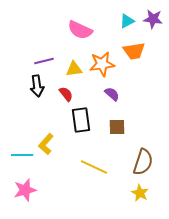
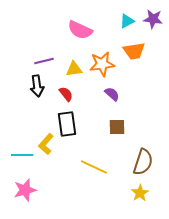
black rectangle: moved 14 px left, 4 px down
yellow star: rotated 12 degrees clockwise
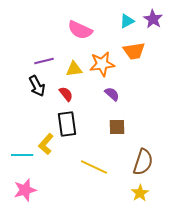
purple star: rotated 24 degrees clockwise
black arrow: rotated 20 degrees counterclockwise
